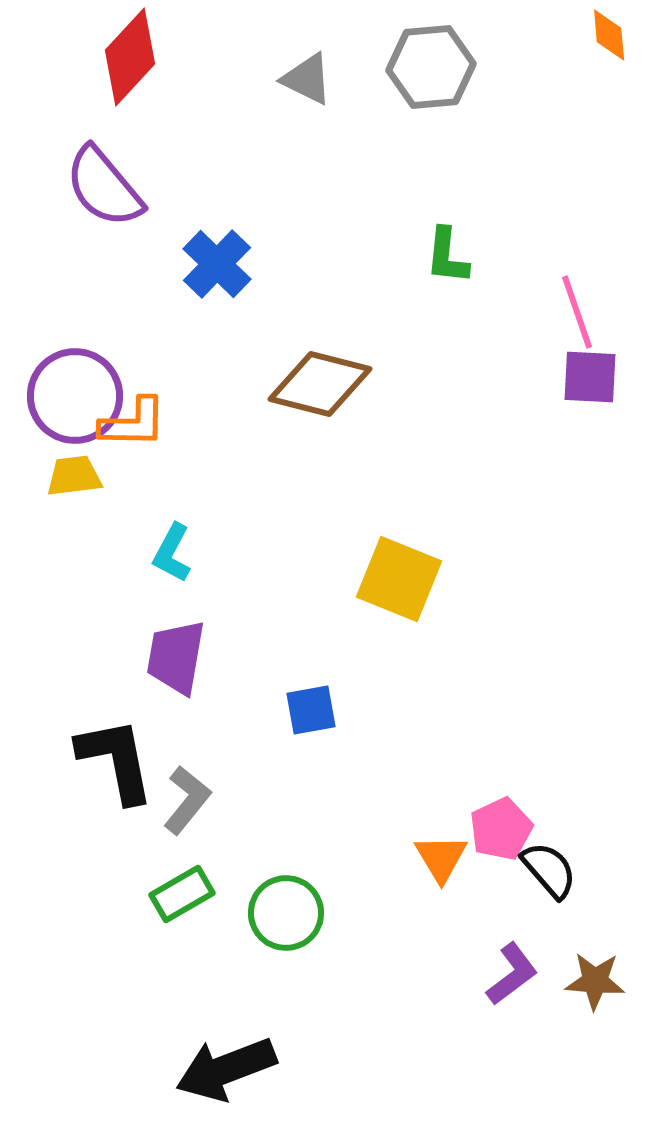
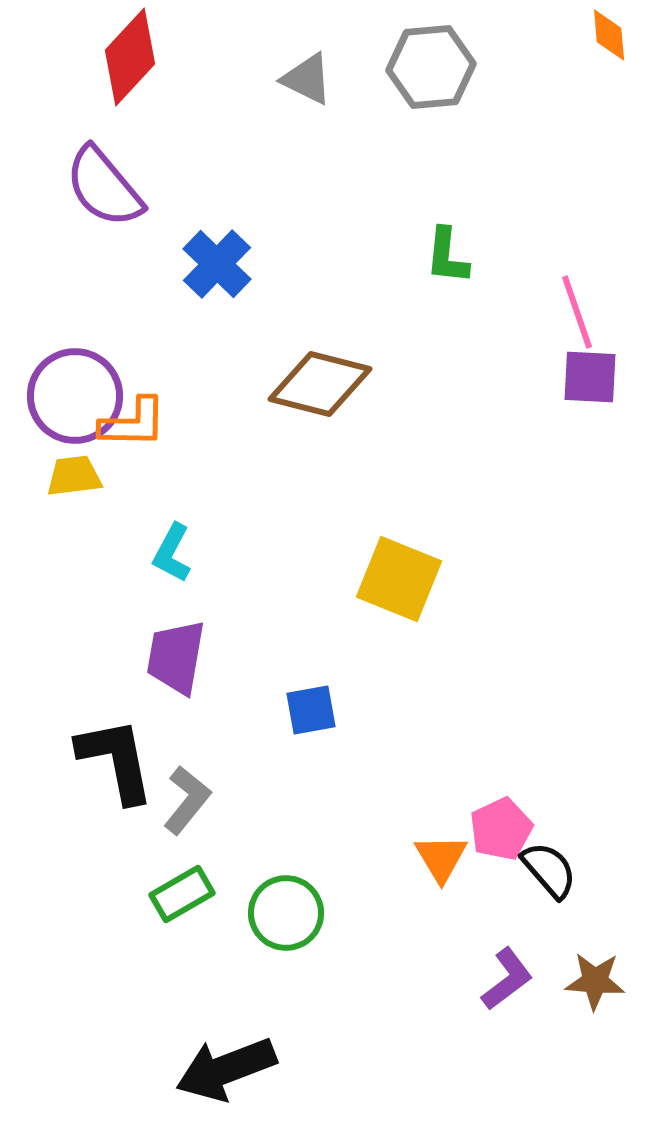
purple L-shape: moved 5 px left, 5 px down
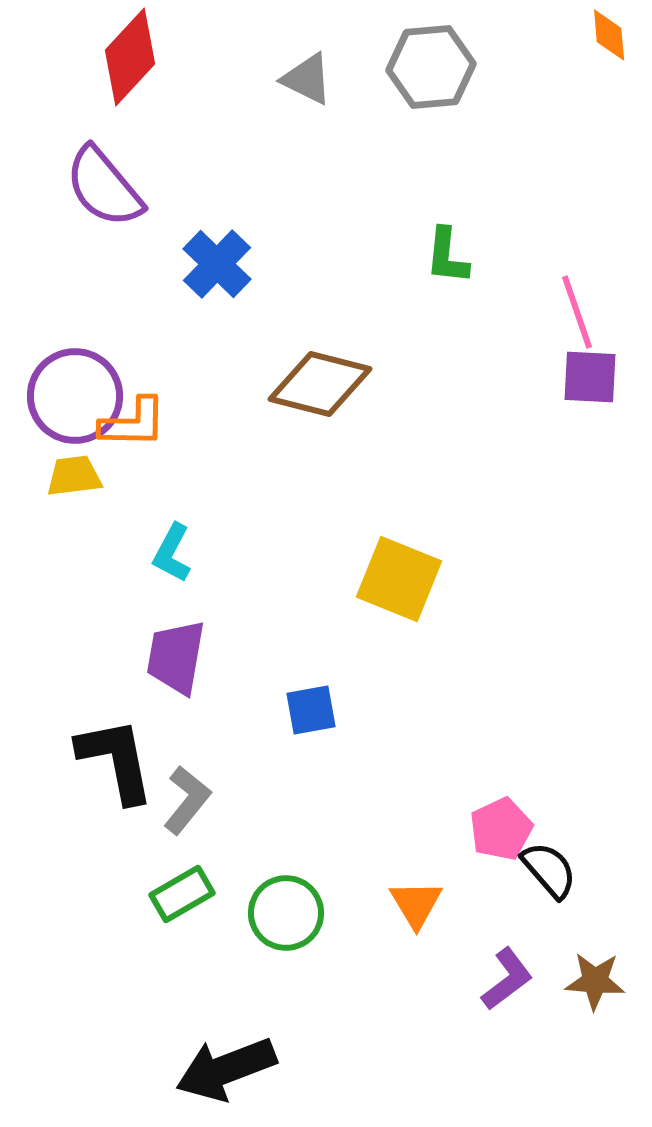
orange triangle: moved 25 px left, 46 px down
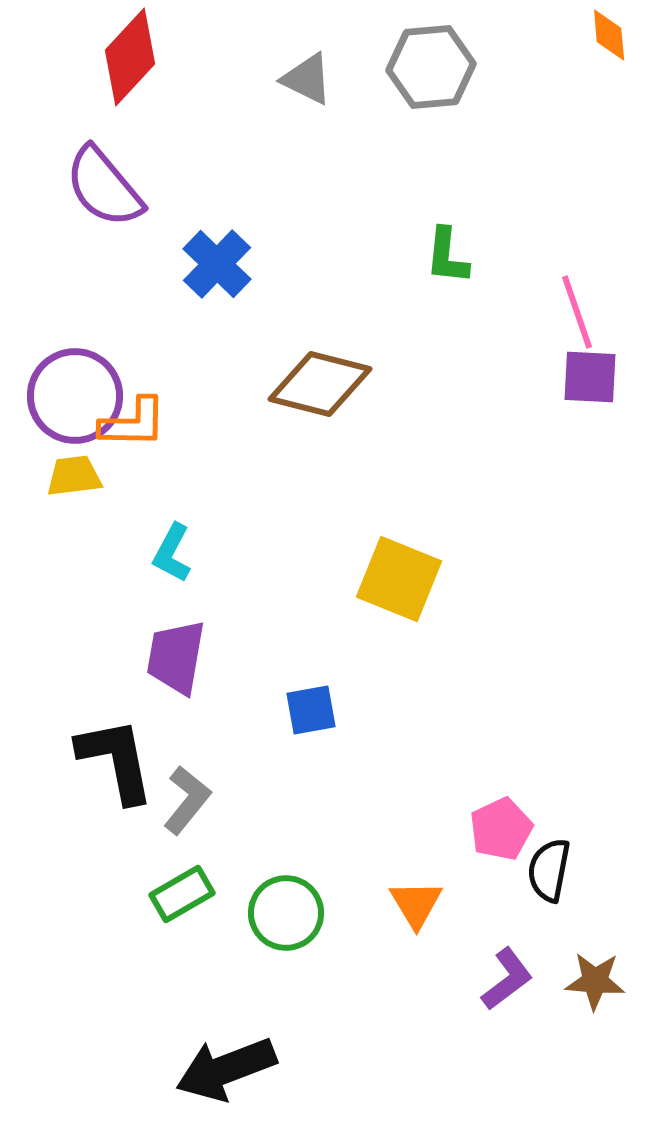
black semicircle: rotated 128 degrees counterclockwise
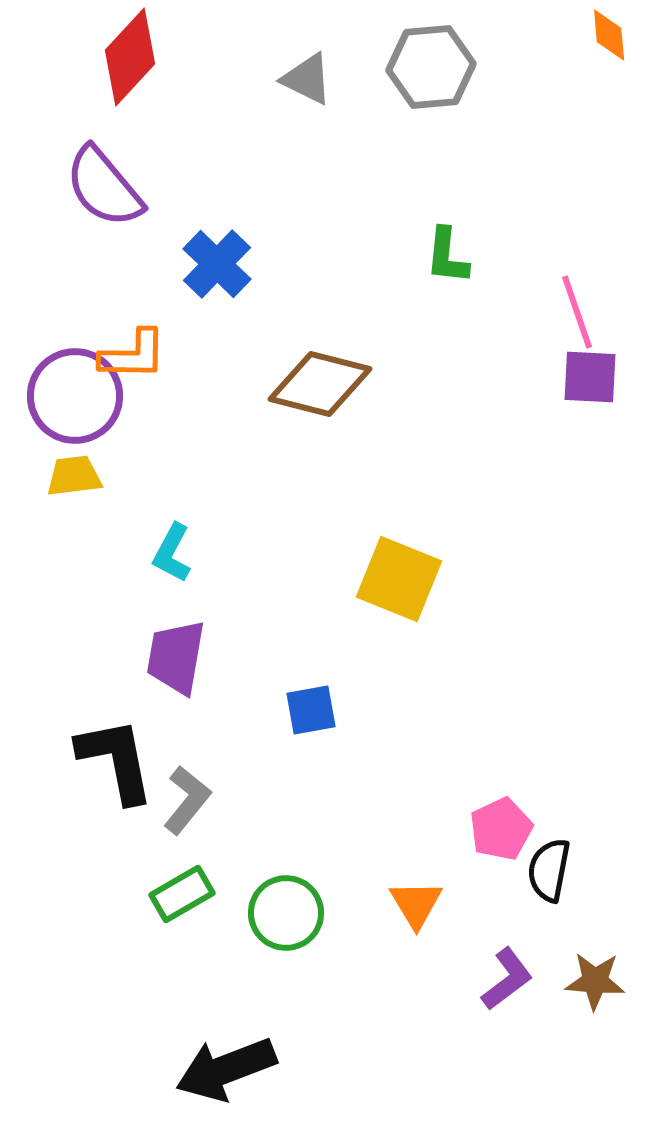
orange L-shape: moved 68 px up
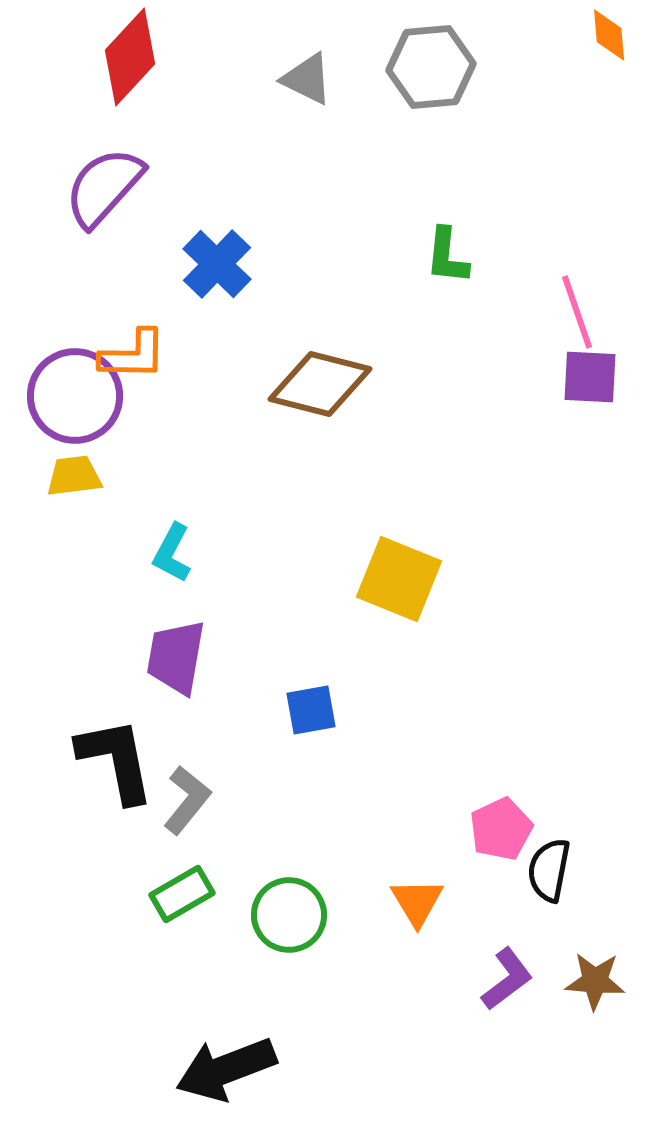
purple semicircle: rotated 82 degrees clockwise
orange triangle: moved 1 px right, 2 px up
green circle: moved 3 px right, 2 px down
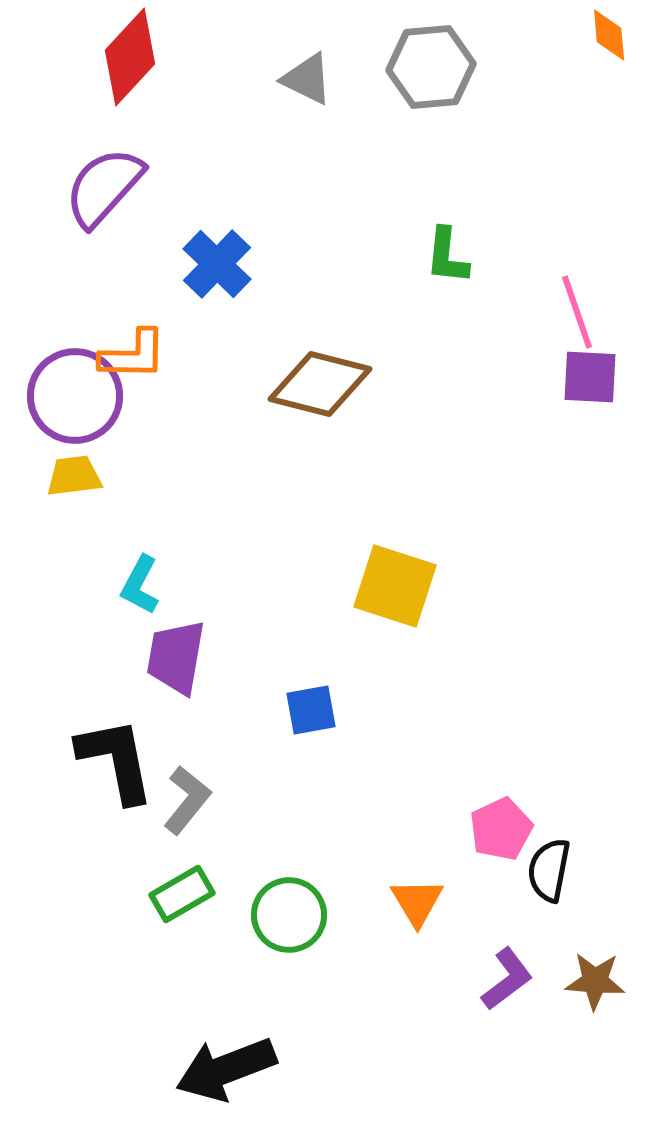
cyan L-shape: moved 32 px left, 32 px down
yellow square: moved 4 px left, 7 px down; rotated 4 degrees counterclockwise
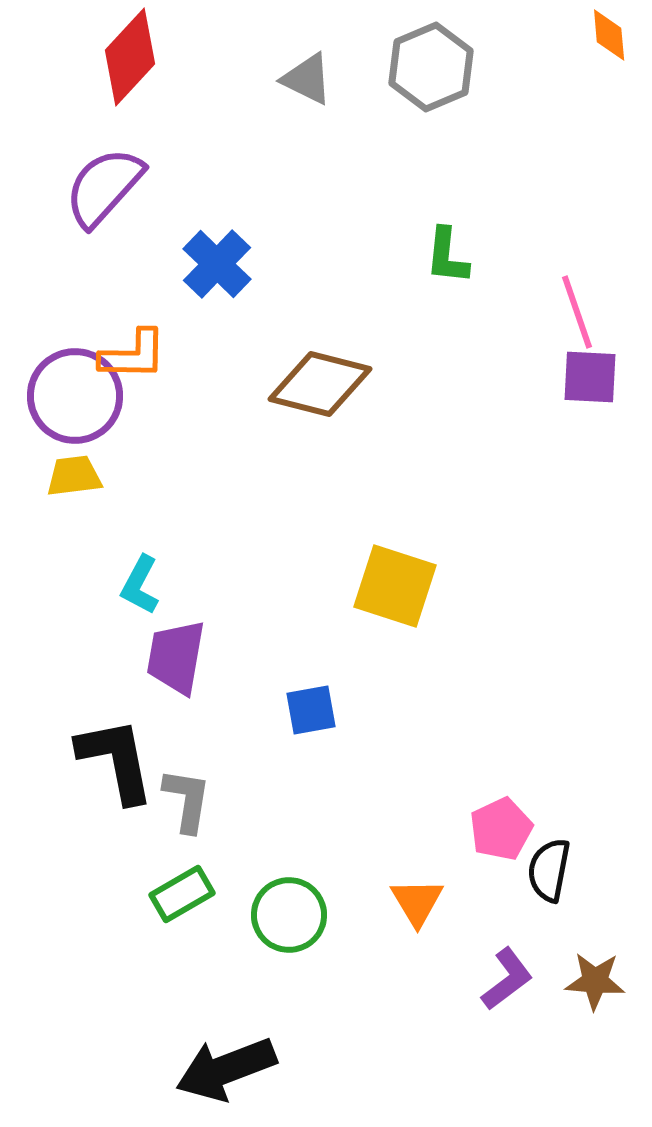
gray hexagon: rotated 18 degrees counterclockwise
gray L-shape: rotated 30 degrees counterclockwise
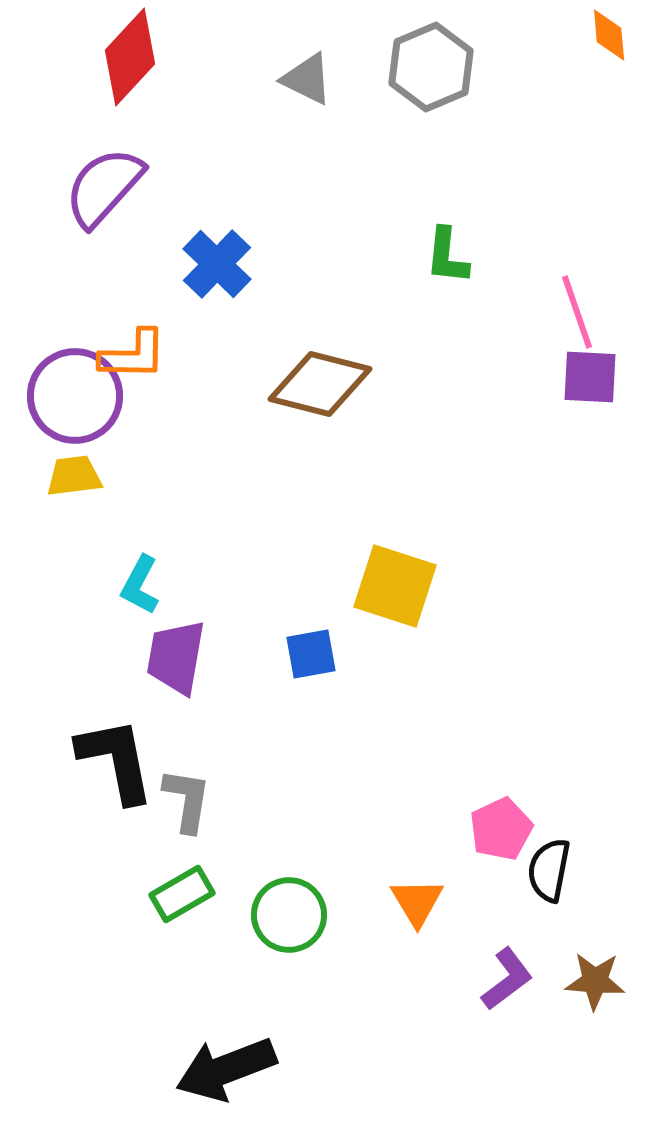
blue square: moved 56 px up
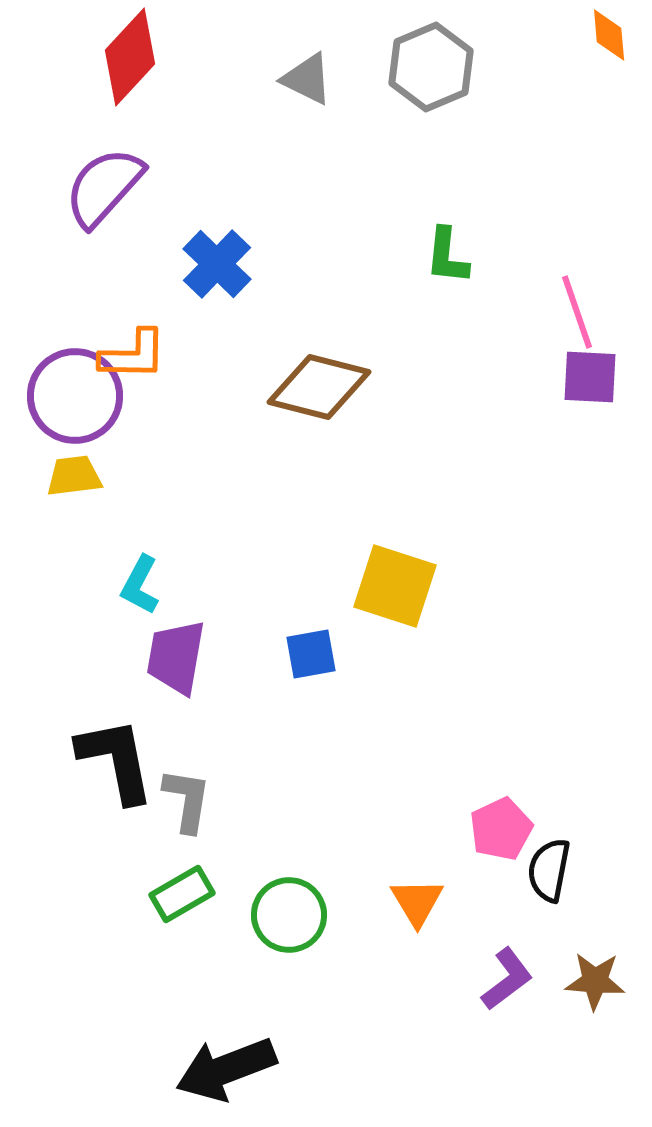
brown diamond: moved 1 px left, 3 px down
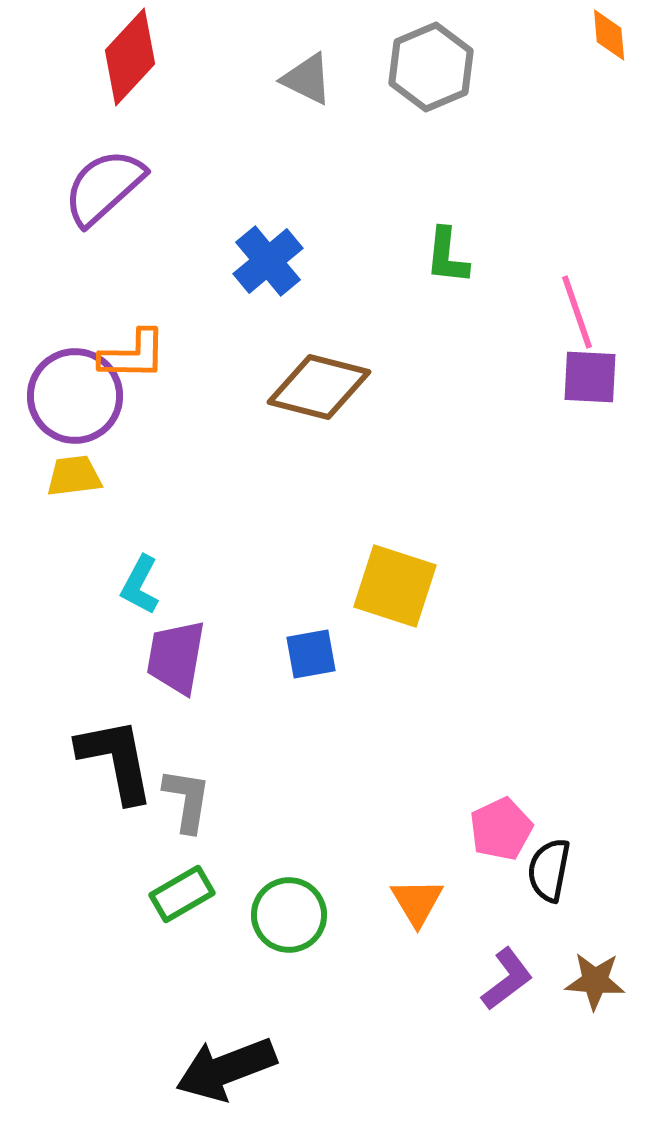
purple semicircle: rotated 6 degrees clockwise
blue cross: moved 51 px right, 3 px up; rotated 6 degrees clockwise
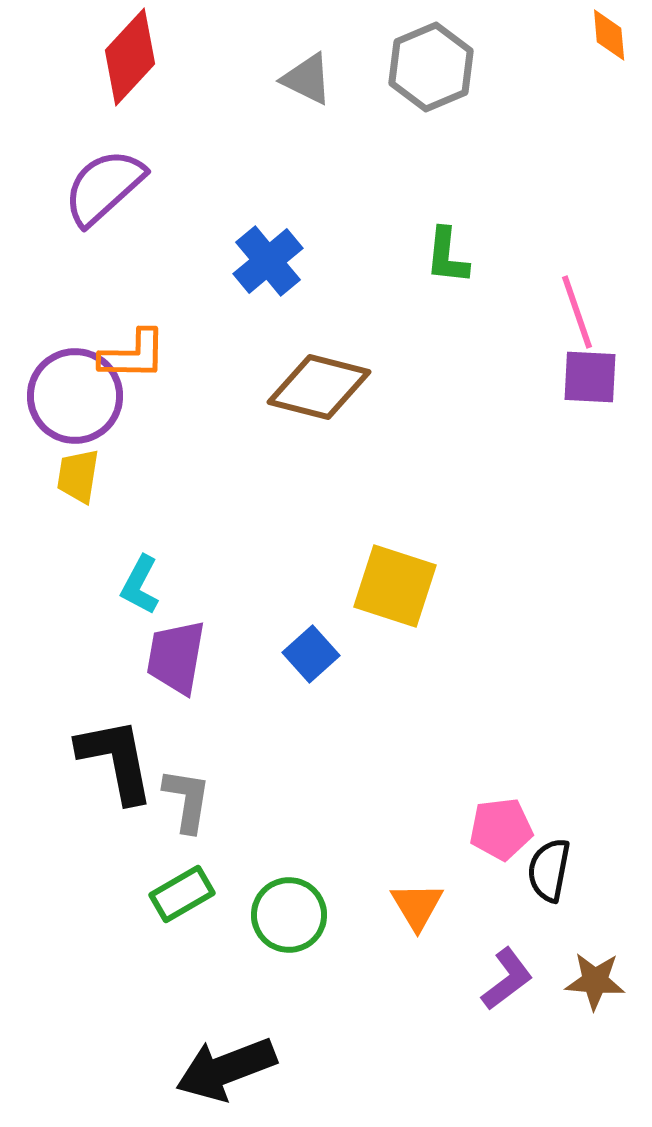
yellow trapezoid: moved 4 px right; rotated 74 degrees counterclockwise
blue square: rotated 32 degrees counterclockwise
pink pentagon: rotated 18 degrees clockwise
orange triangle: moved 4 px down
